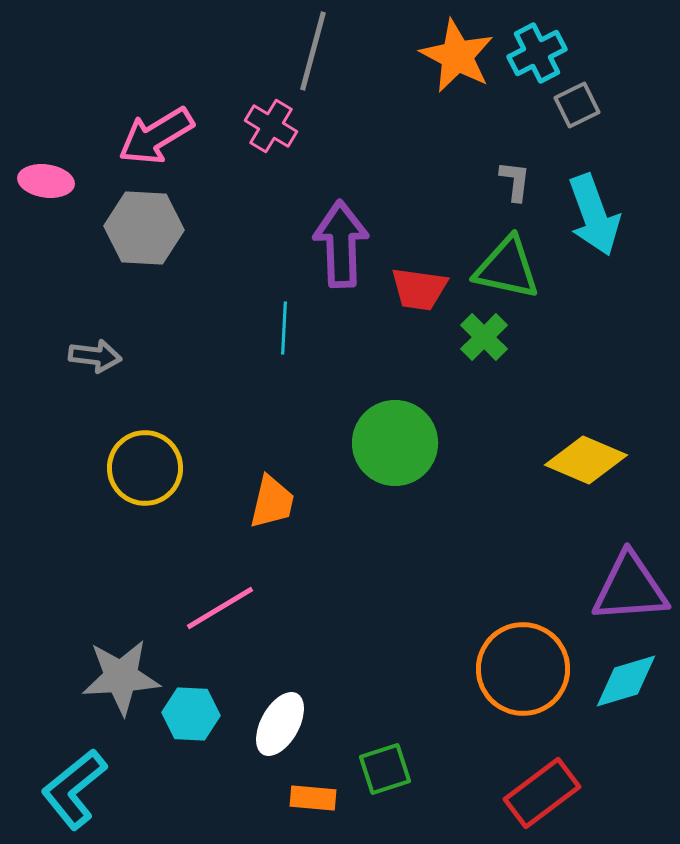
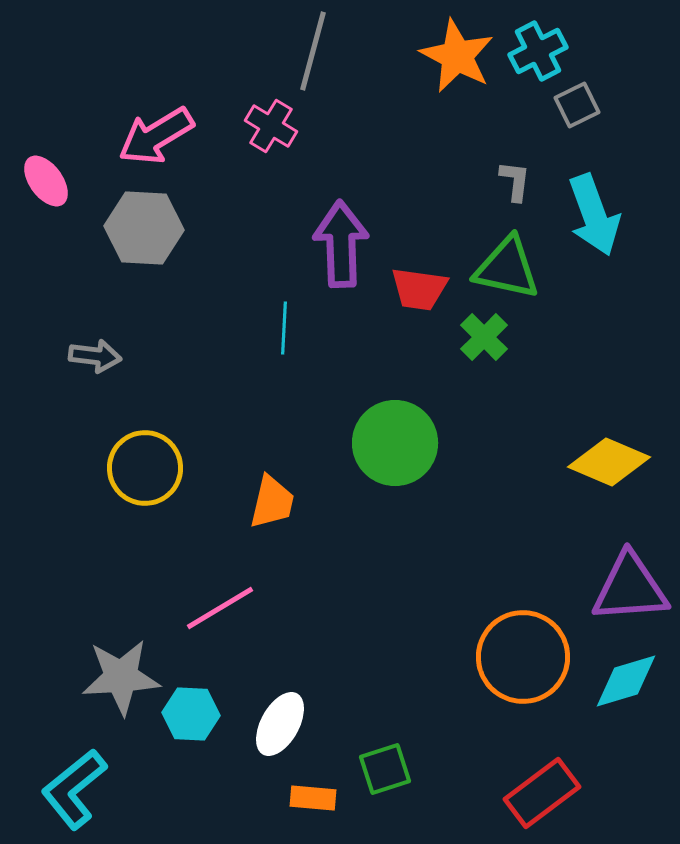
cyan cross: moved 1 px right, 2 px up
pink ellipse: rotated 46 degrees clockwise
yellow diamond: moved 23 px right, 2 px down
orange circle: moved 12 px up
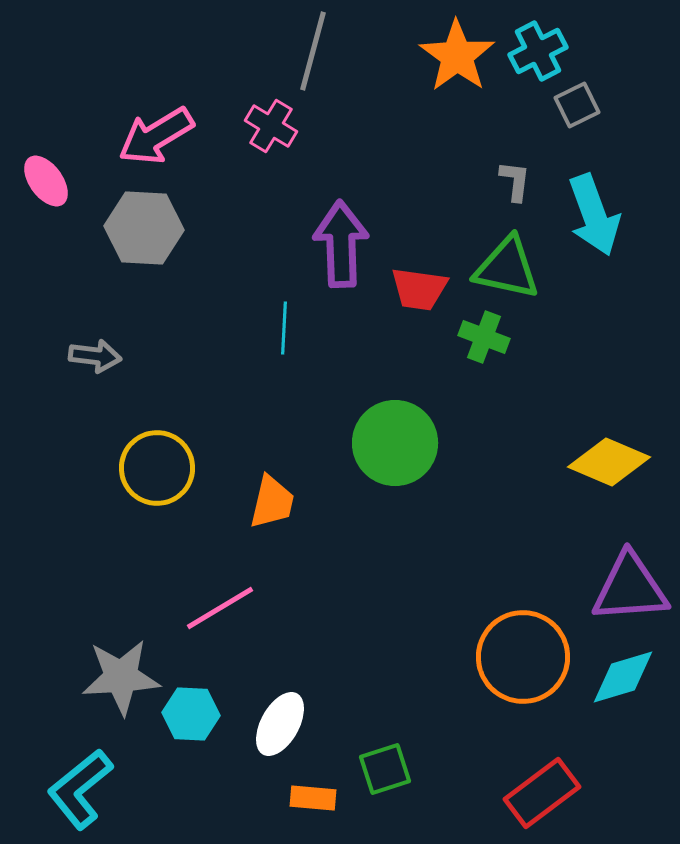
orange star: rotated 8 degrees clockwise
green cross: rotated 24 degrees counterclockwise
yellow circle: moved 12 px right
cyan diamond: moved 3 px left, 4 px up
cyan L-shape: moved 6 px right
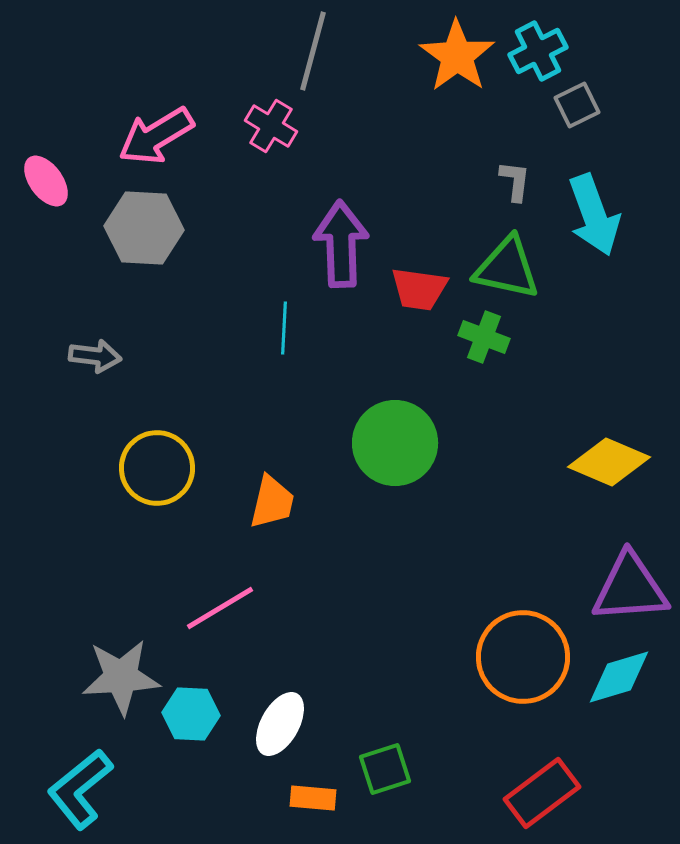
cyan diamond: moved 4 px left
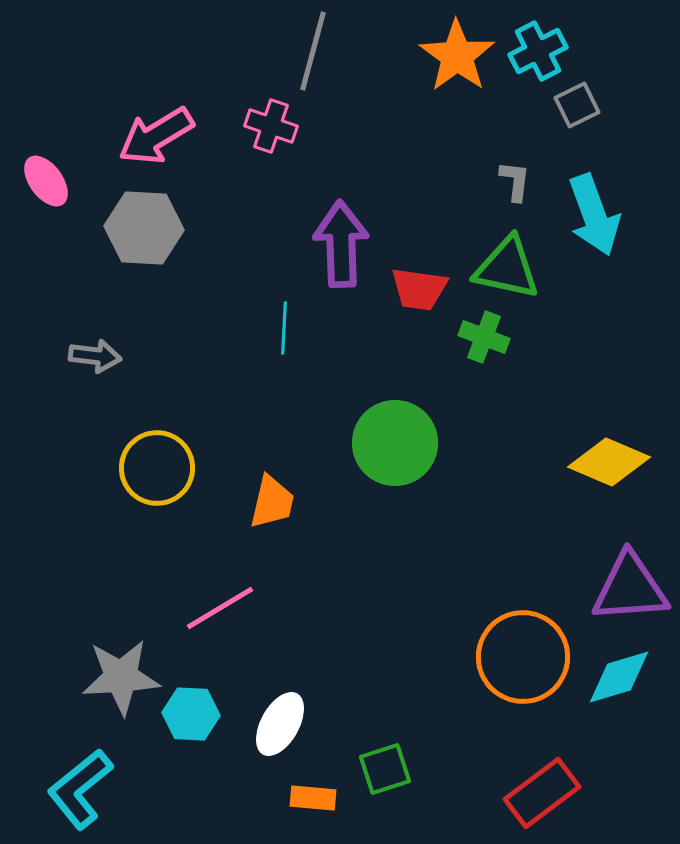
pink cross: rotated 12 degrees counterclockwise
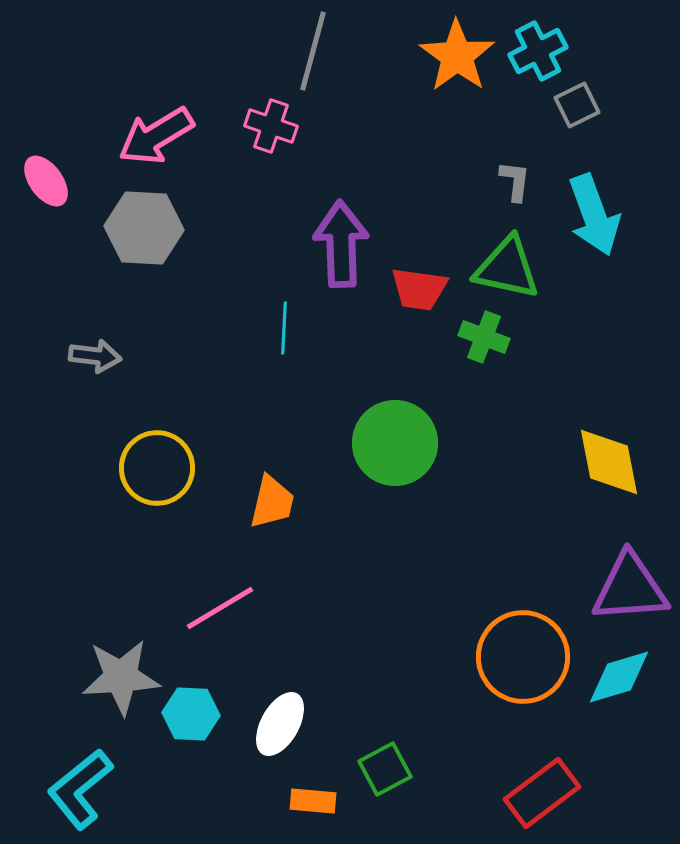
yellow diamond: rotated 56 degrees clockwise
green square: rotated 10 degrees counterclockwise
orange rectangle: moved 3 px down
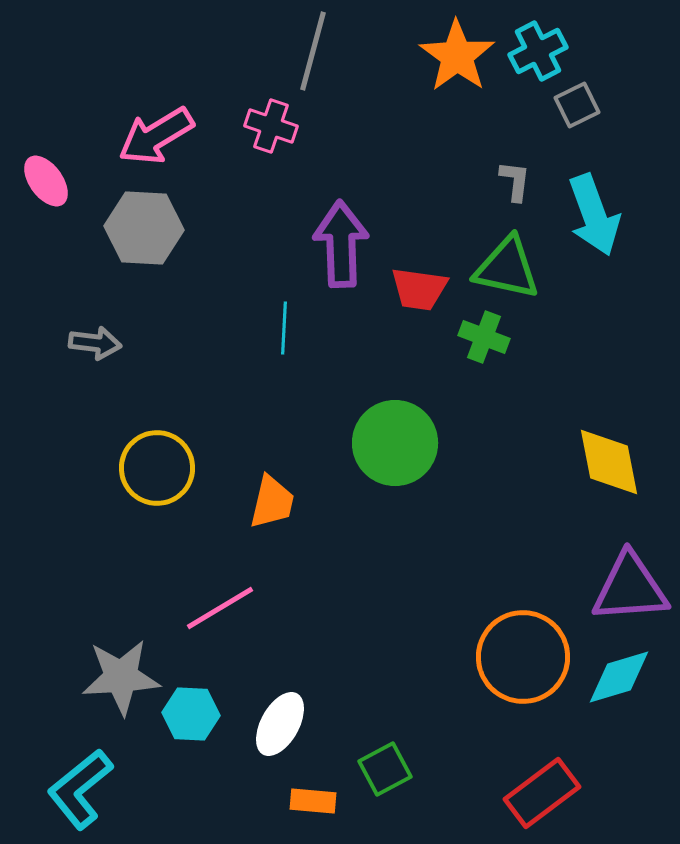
gray arrow: moved 13 px up
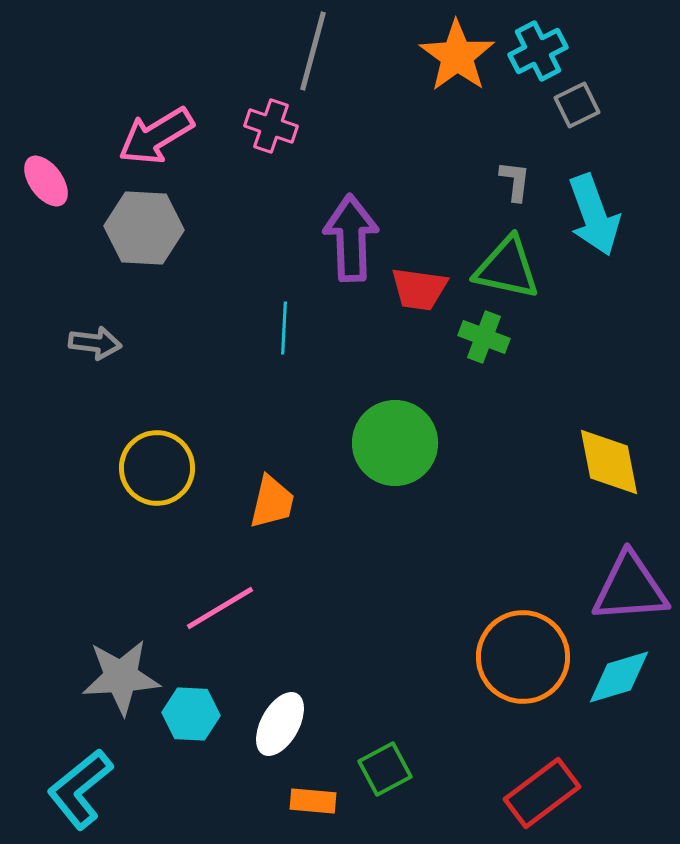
purple arrow: moved 10 px right, 6 px up
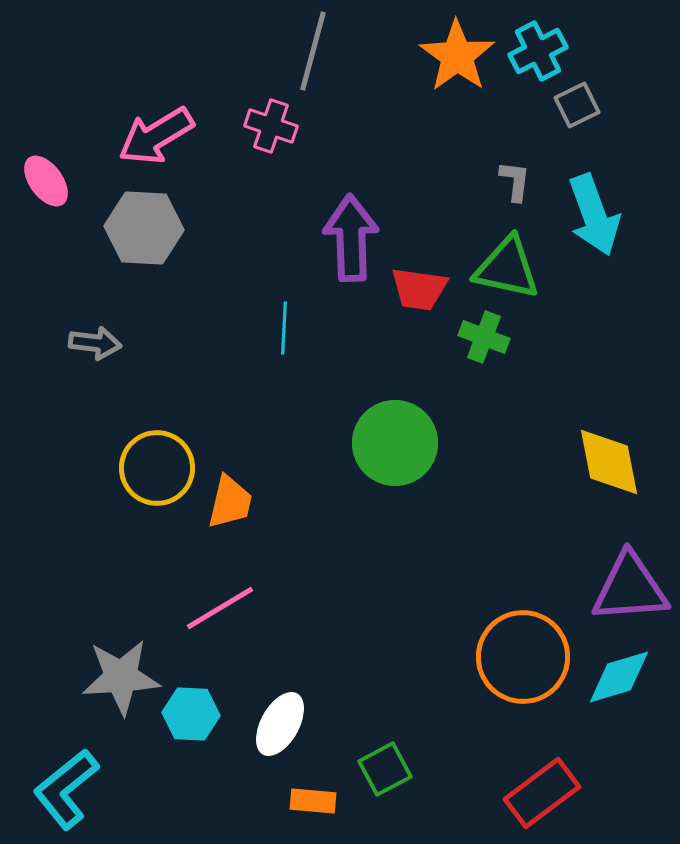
orange trapezoid: moved 42 px left
cyan L-shape: moved 14 px left
